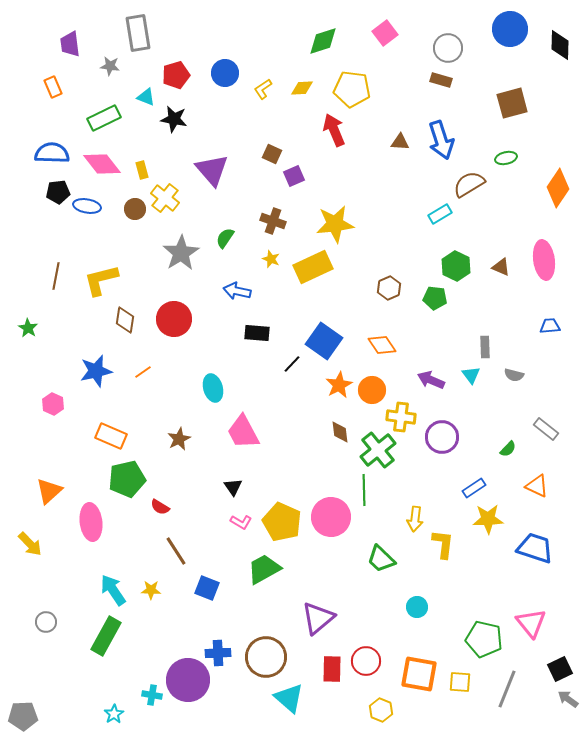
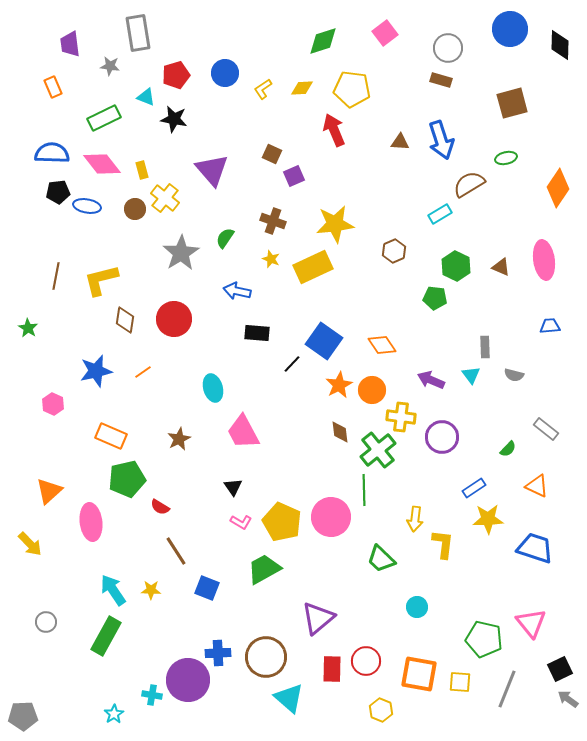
brown hexagon at (389, 288): moved 5 px right, 37 px up
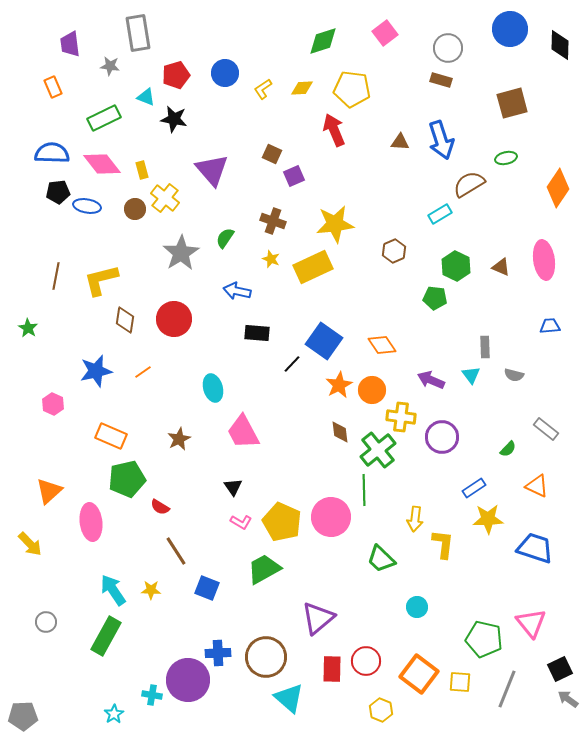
orange square at (419, 674): rotated 27 degrees clockwise
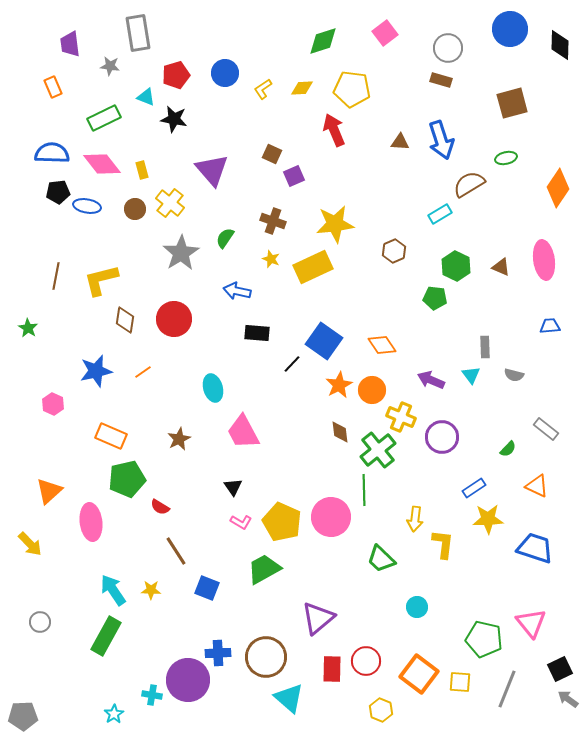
yellow cross at (165, 198): moved 5 px right, 5 px down
yellow cross at (401, 417): rotated 16 degrees clockwise
gray circle at (46, 622): moved 6 px left
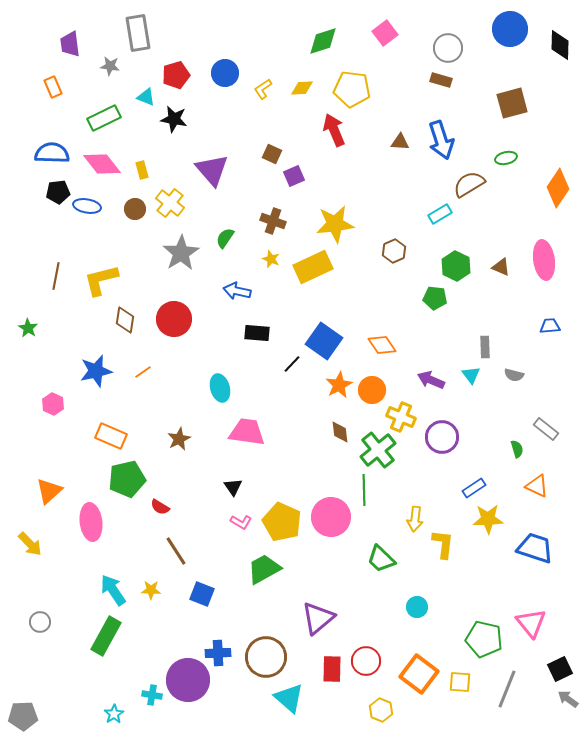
cyan ellipse at (213, 388): moved 7 px right
pink trapezoid at (243, 432): moved 4 px right; rotated 126 degrees clockwise
green semicircle at (508, 449): moved 9 px right; rotated 60 degrees counterclockwise
blue square at (207, 588): moved 5 px left, 6 px down
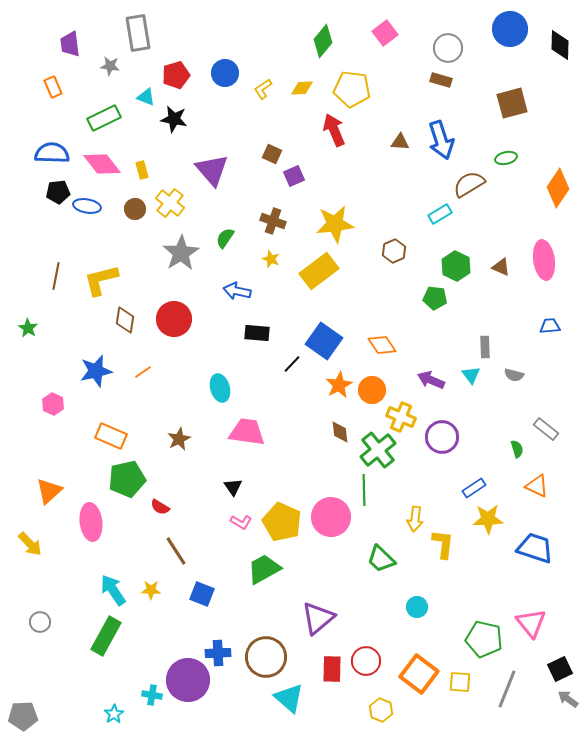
green diamond at (323, 41): rotated 32 degrees counterclockwise
yellow rectangle at (313, 267): moved 6 px right, 4 px down; rotated 12 degrees counterclockwise
